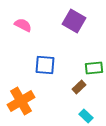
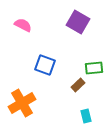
purple square: moved 4 px right, 1 px down
blue square: rotated 15 degrees clockwise
brown rectangle: moved 1 px left, 2 px up
orange cross: moved 1 px right, 2 px down
cyan rectangle: rotated 32 degrees clockwise
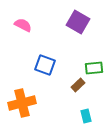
orange cross: rotated 16 degrees clockwise
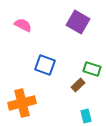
green rectangle: moved 2 px left, 1 px down; rotated 24 degrees clockwise
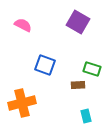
brown rectangle: rotated 40 degrees clockwise
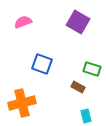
pink semicircle: moved 3 px up; rotated 48 degrees counterclockwise
blue square: moved 3 px left, 1 px up
brown rectangle: moved 2 px down; rotated 32 degrees clockwise
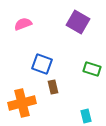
pink semicircle: moved 2 px down
brown rectangle: moved 25 px left; rotated 48 degrees clockwise
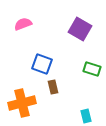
purple square: moved 2 px right, 7 px down
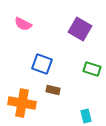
pink semicircle: rotated 132 degrees counterclockwise
brown rectangle: moved 3 px down; rotated 64 degrees counterclockwise
orange cross: rotated 24 degrees clockwise
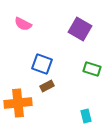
brown rectangle: moved 6 px left, 4 px up; rotated 40 degrees counterclockwise
orange cross: moved 4 px left; rotated 16 degrees counterclockwise
